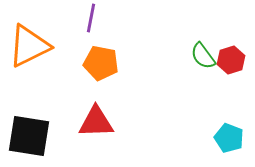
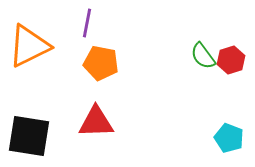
purple line: moved 4 px left, 5 px down
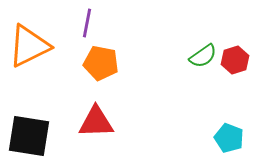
green semicircle: rotated 88 degrees counterclockwise
red hexagon: moved 4 px right
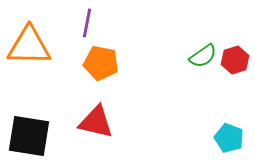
orange triangle: rotated 27 degrees clockwise
red triangle: rotated 15 degrees clockwise
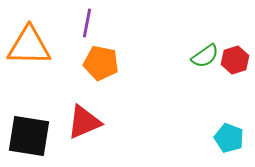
green semicircle: moved 2 px right
red triangle: moved 12 px left; rotated 36 degrees counterclockwise
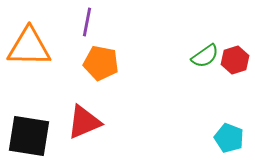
purple line: moved 1 px up
orange triangle: moved 1 px down
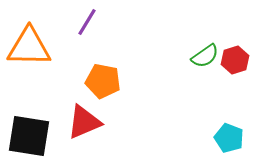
purple line: rotated 20 degrees clockwise
orange pentagon: moved 2 px right, 18 px down
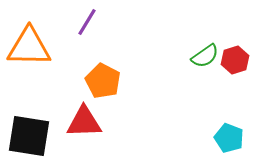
orange pentagon: rotated 16 degrees clockwise
red triangle: rotated 21 degrees clockwise
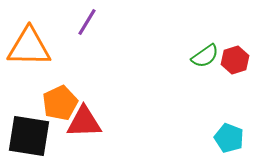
orange pentagon: moved 43 px left, 22 px down; rotated 20 degrees clockwise
